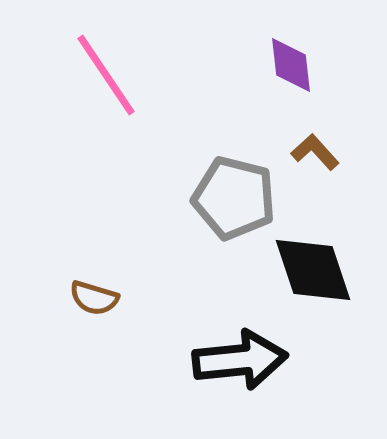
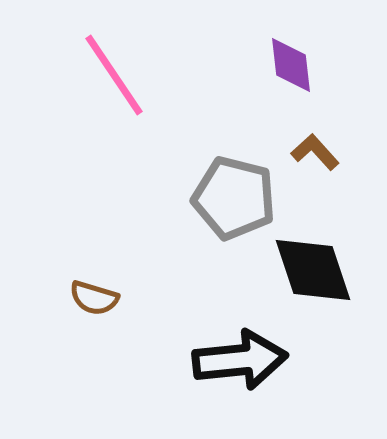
pink line: moved 8 px right
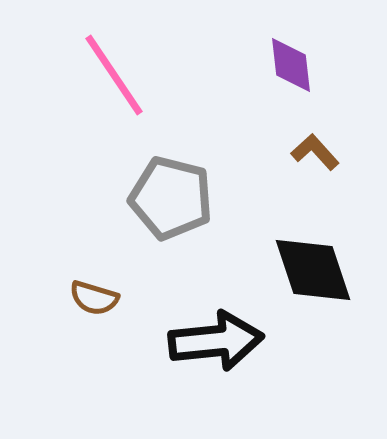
gray pentagon: moved 63 px left
black arrow: moved 24 px left, 19 px up
